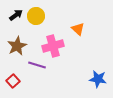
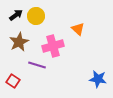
brown star: moved 2 px right, 4 px up
red square: rotated 16 degrees counterclockwise
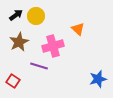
purple line: moved 2 px right, 1 px down
blue star: rotated 24 degrees counterclockwise
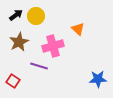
blue star: rotated 12 degrees clockwise
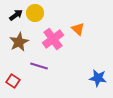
yellow circle: moved 1 px left, 3 px up
pink cross: moved 7 px up; rotated 20 degrees counterclockwise
blue star: moved 1 px up; rotated 12 degrees clockwise
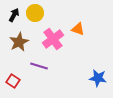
black arrow: moved 2 px left; rotated 24 degrees counterclockwise
orange triangle: rotated 24 degrees counterclockwise
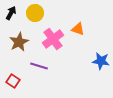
black arrow: moved 3 px left, 2 px up
blue star: moved 3 px right, 17 px up
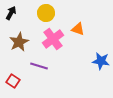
yellow circle: moved 11 px right
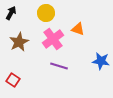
purple line: moved 20 px right
red square: moved 1 px up
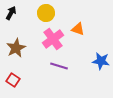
brown star: moved 3 px left, 6 px down
